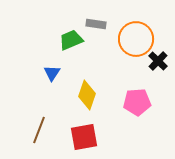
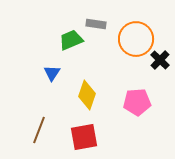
black cross: moved 2 px right, 1 px up
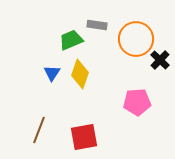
gray rectangle: moved 1 px right, 1 px down
yellow diamond: moved 7 px left, 21 px up
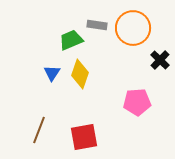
orange circle: moved 3 px left, 11 px up
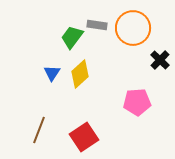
green trapezoid: moved 1 px right, 3 px up; rotated 30 degrees counterclockwise
yellow diamond: rotated 28 degrees clockwise
red square: rotated 24 degrees counterclockwise
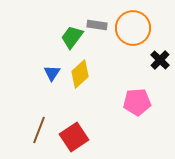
red square: moved 10 px left
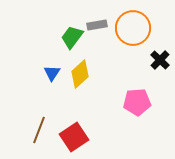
gray rectangle: rotated 18 degrees counterclockwise
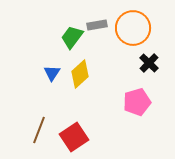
black cross: moved 11 px left, 3 px down
pink pentagon: rotated 12 degrees counterclockwise
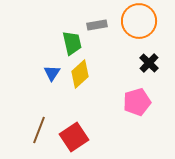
orange circle: moved 6 px right, 7 px up
green trapezoid: moved 6 px down; rotated 130 degrees clockwise
